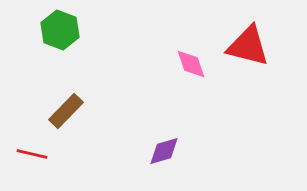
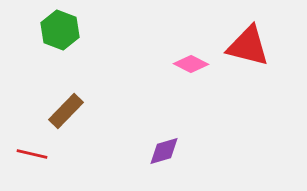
pink diamond: rotated 44 degrees counterclockwise
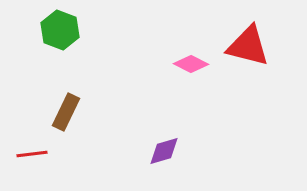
brown rectangle: moved 1 px down; rotated 18 degrees counterclockwise
red line: rotated 20 degrees counterclockwise
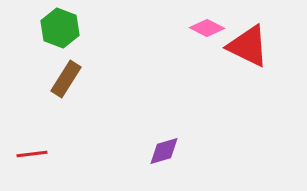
green hexagon: moved 2 px up
red triangle: rotated 12 degrees clockwise
pink diamond: moved 16 px right, 36 px up
brown rectangle: moved 33 px up; rotated 6 degrees clockwise
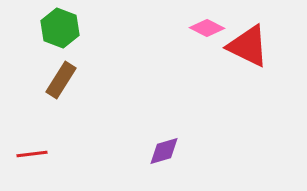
brown rectangle: moved 5 px left, 1 px down
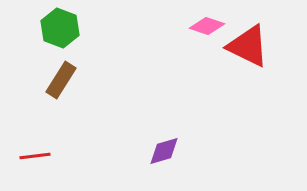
pink diamond: moved 2 px up; rotated 8 degrees counterclockwise
red line: moved 3 px right, 2 px down
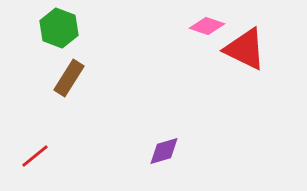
green hexagon: moved 1 px left
red triangle: moved 3 px left, 3 px down
brown rectangle: moved 8 px right, 2 px up
red line: rotated 32 degrees counterclockwise
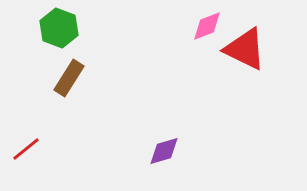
pink diamond: rotated 40 degrees counterclockwise
red line: moved 9 px left, 7 px up
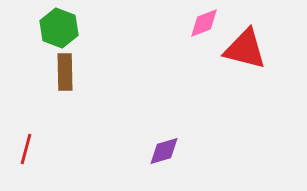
pink diamond: moved 3 px left, 3 px up
red triangle: rotated 12 degrees counterclockwise
brown rectangle: moved 4 px left, 6 px up; rotated 33 degrees counterclockwise
red line: rotated 36 degrees counterclockwise
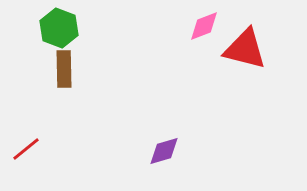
pink diamond: moved 3 px down
brown rectangle: moved 1 px left, 3 px up
red line: rotated 36 degrees clockwise
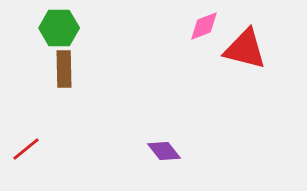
green hexagon: rotated 21 degrees counterclockwise
purple diamond: rotated 68 degrees clockwise
